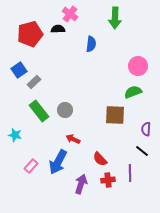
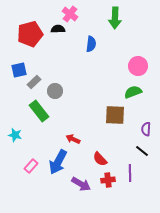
blue square: rotated 21 degrees clockwise
gray circle: moved 10 px left, 19 px up
purple arrow: rotated 102 degrees clockwise
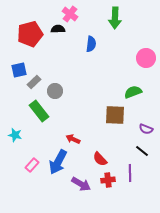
pink circle: moved 8 px right, 8 px up
purple semicircle: rotated 72 degrees counterclockwise
pink rectangle: moved 1 px right, 1 px up
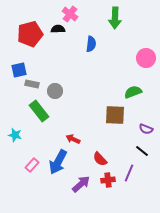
gray rectangle: moved 2 px left, 2 px down; rotated 56 degrees clockwise
purple line: moved 1 px left; rotated 24 degrees clockwise
purple arrow: rotated 72 degrees counterclockwise
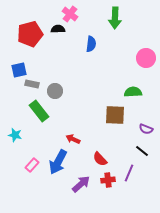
green semicircle: rotated 18 degrees clockwise
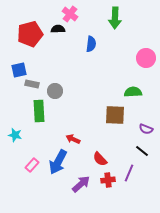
green rectangle: rotated 35 degrees clockwise
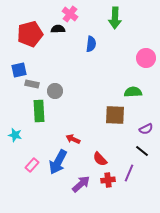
purple semicircle: rotated 48 degrees counterclockwise
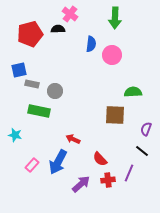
pink circle: moved 34 px left, 3 px up
green rectangle: rotated 75 degrees counterclockwise
purple semicircle: rotated 136 degrees clockwise
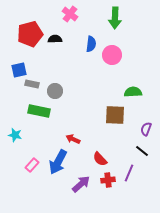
black semicircle: moved 3 px left, 10 px down
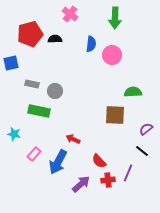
blue square: moved 8 px left, 7 px up
purple semicircle: rotated 32 degrees clockwise
cyan star: moved 1 px left, 1 px up
red semicircle: moved 1 px left, 2 px down
pink rectangle: moved 2 px right, 11 px up
purple line: moved 1 px left
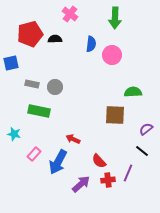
gray circle: moved 4 px up
